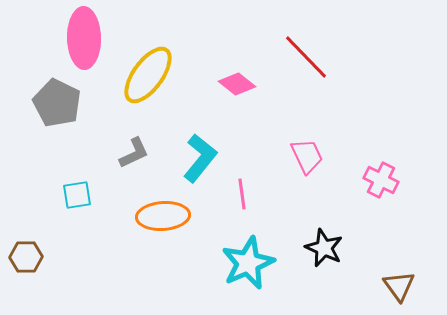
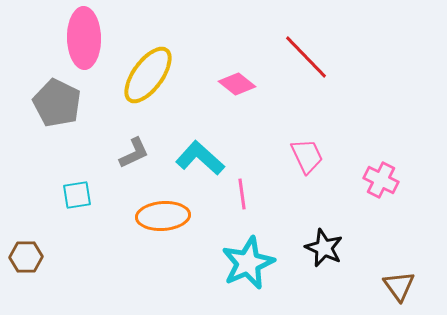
cyan L-shape: rotated 87 degrees counterclockwise
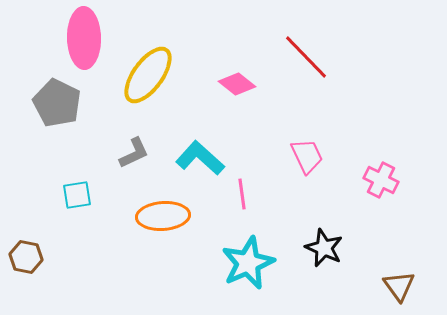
brown hexagon: rotated 12 degrees clockwise
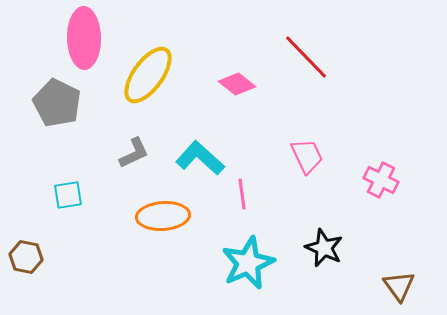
cyan square: moved 9 px left
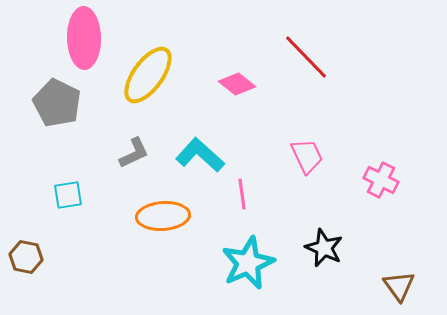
cyan L-shape: moved 3 px up
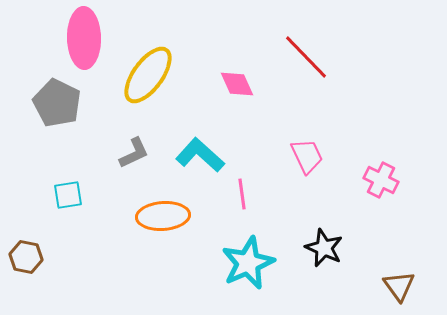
pink diamond: rotated 27 degrees clockwise
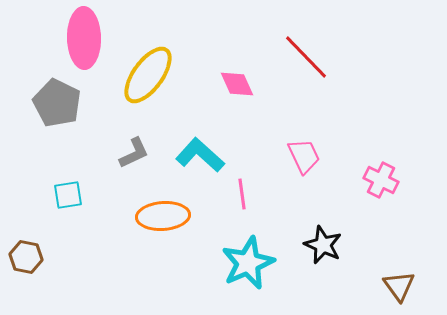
pink trapezoid: moved 3 px left
black star: moved 1 px left, 3 px up
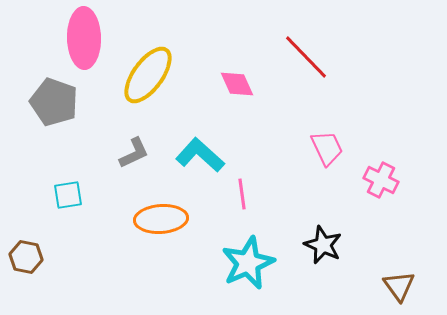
gray pentagon: moved 3 px left, 1 px up; rotated 6 degrees counterclockwise
pink trapezoid: moved 23 px right, 8 px up
orange ellipse: moved 2 px left, 3 px down
